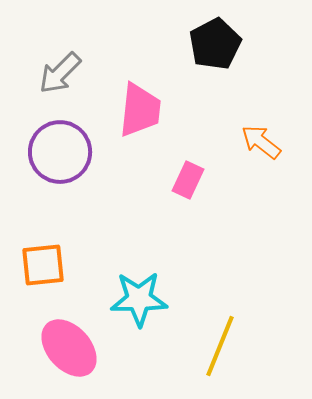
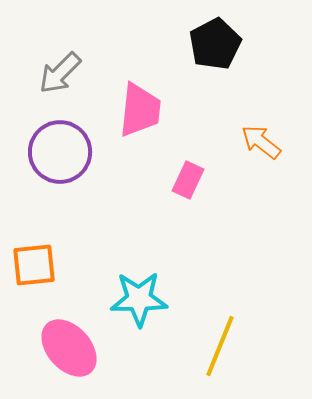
orange square: moved 9 px left
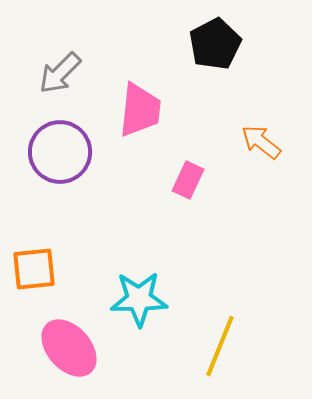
orange square: moved 4 px down
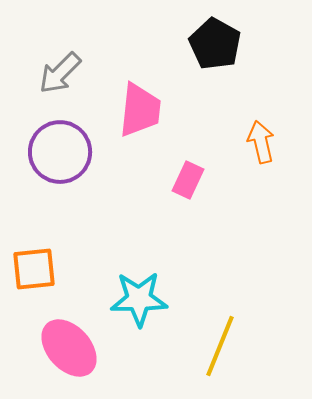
black pentagon: rotated 15 degrees counterclockwise
orange arrow: rotated 39 degrees clockwise
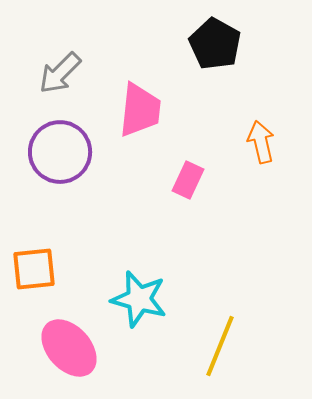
cyan star: rotated 16 degrees clockwise
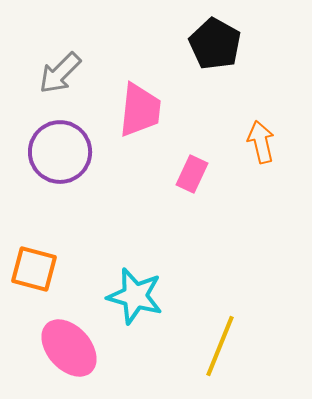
pink rectangle: moved 4 px right, 6 px up
orange square: rotated 21 degrees clockwise
cyan star: moved 4 px left, 3 px up
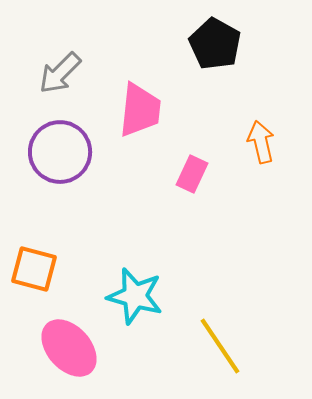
yellow line: rotated 56 degrees counterclockwise
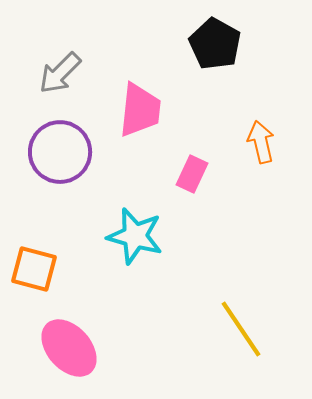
cyan star: moved 60 px up
yellow line: moved 21 px right, 17 px up
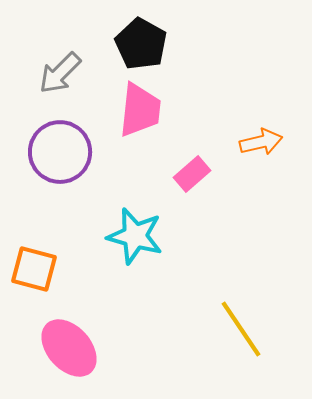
black pentagon: moved 74 px left
orange arrow: rotated 90 degrees clockwise
pink rectangle: rotated 24 degrees clockwise
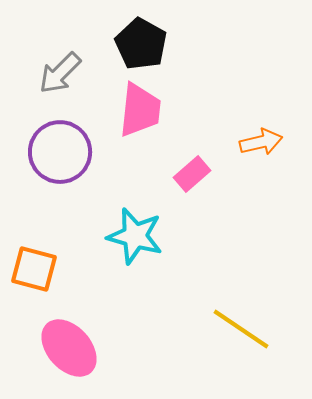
yellow line: rotated 22 degrees counterclockwise
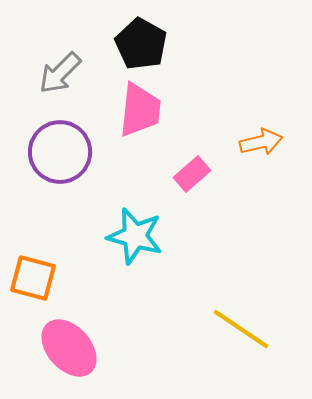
orange square: moved 1 px left, 9 px down
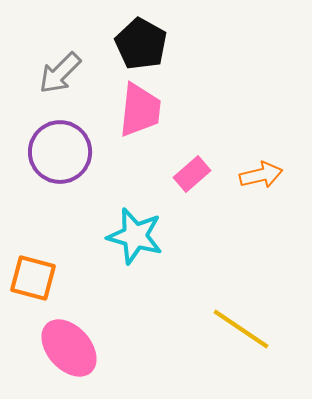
orange arrow: moved 33 px down
